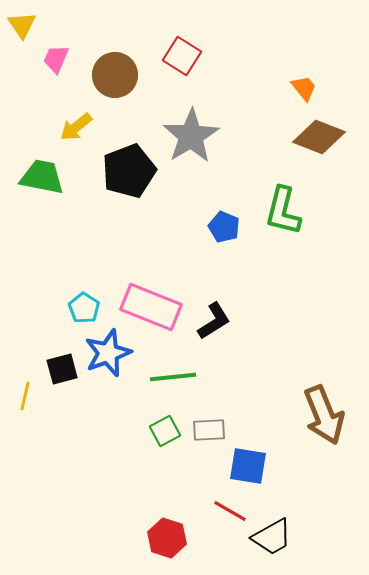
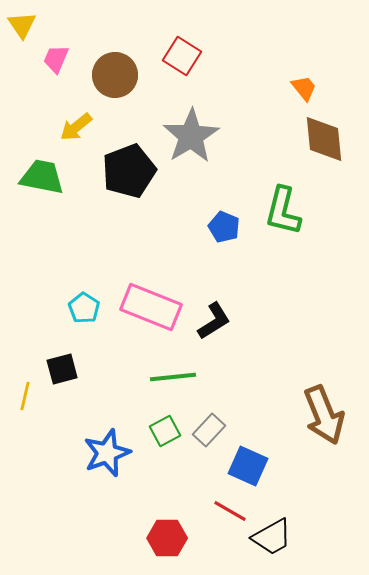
brown diamond: moved 5 px right, 2 px down; rotated 63 degrees clockwise
blue star: moved 1 px left, 100 px down
gray rectangle: rotated 44 degrees counterclockwise
blue square: rotated 15 degrees clockwise
red hexagon: rotated 18 degrees counterclockwise
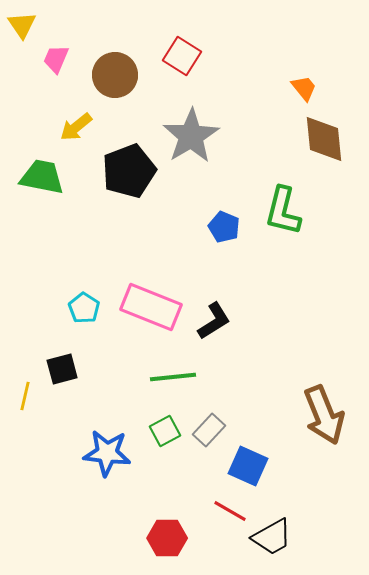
blue star: rotated 27 degrees clockwise
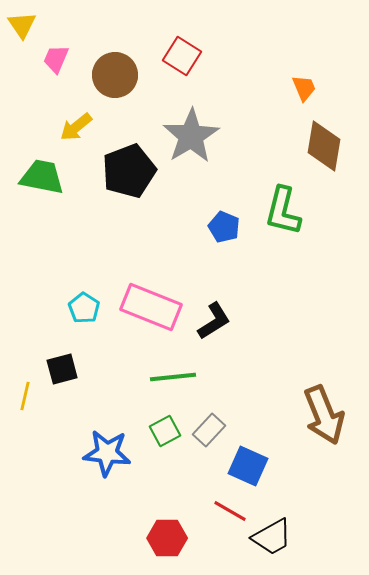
orange trapezoid: rotated 16 degrees clockwise
brown diamond: moved 7 px down; rotated 15 degrees clockwise
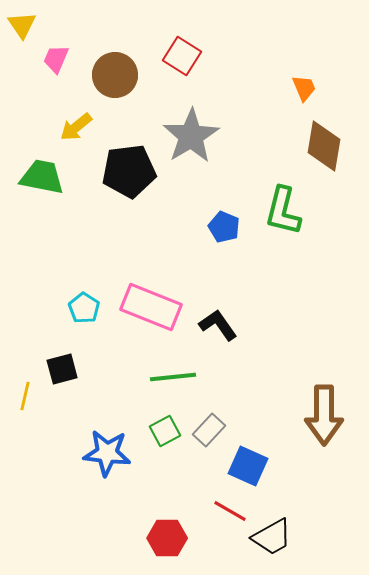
black pentagon: rotated 14 degrees clockwise
black L-shape: moved 4 px right, 4 px down; rotated 93 degrees counterclockwise
brown arrow: rotated 22 degrees clockwise
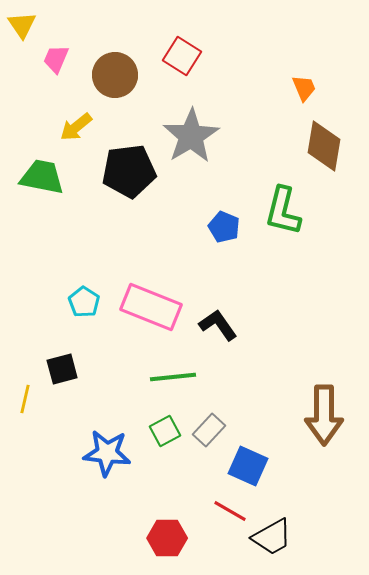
cyan pentagon: moved 6 px up
yellow line: moved 3 px down
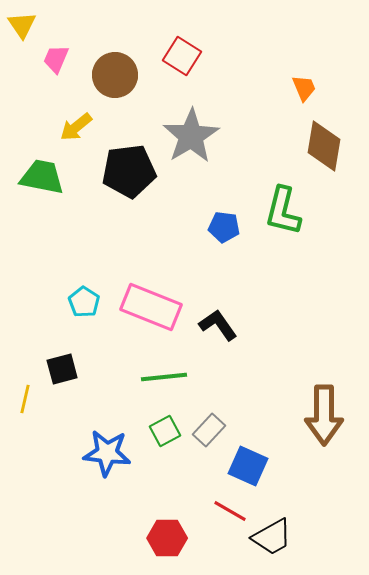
blue pentagon: rotated 16 degrees counterclockwise
green line: moved 9 px left
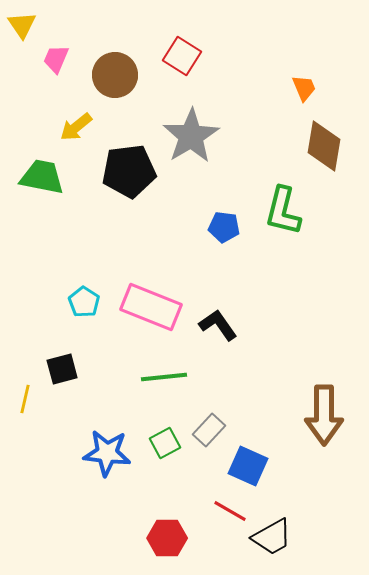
green square: moved 12 px down
